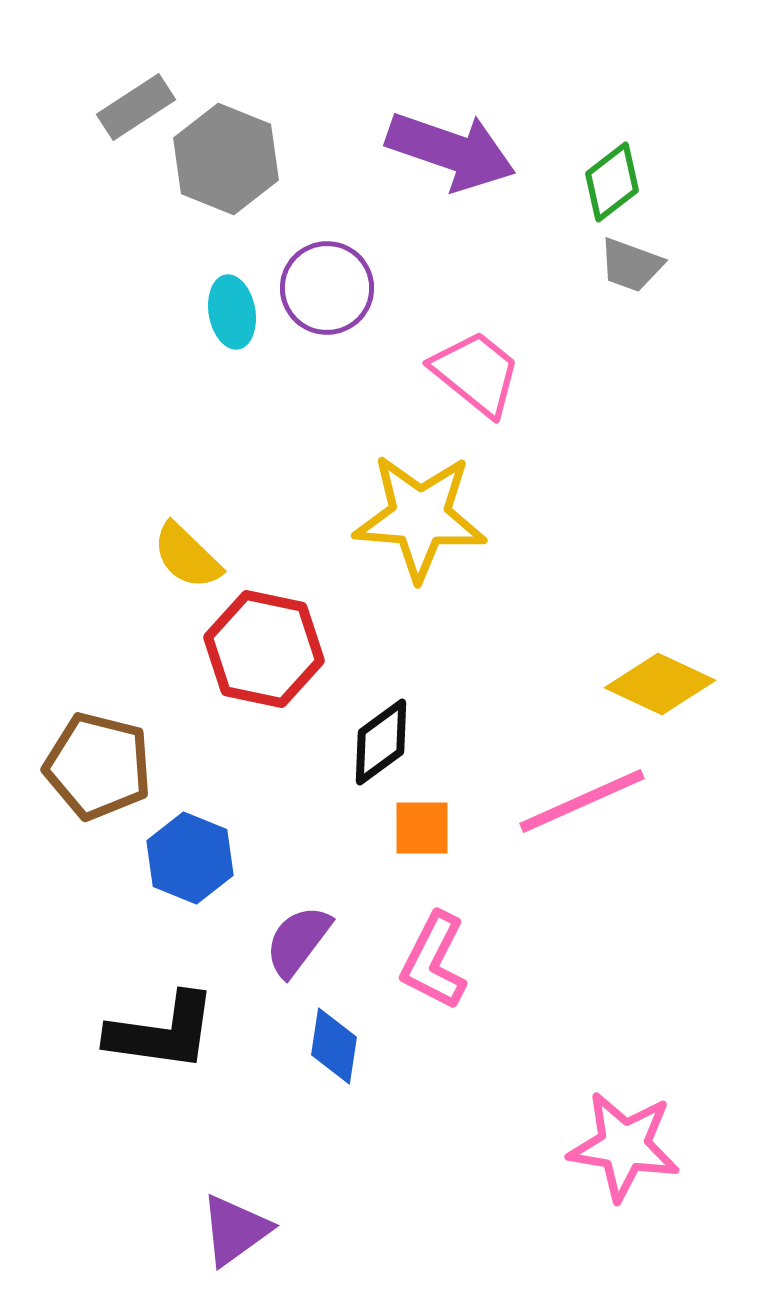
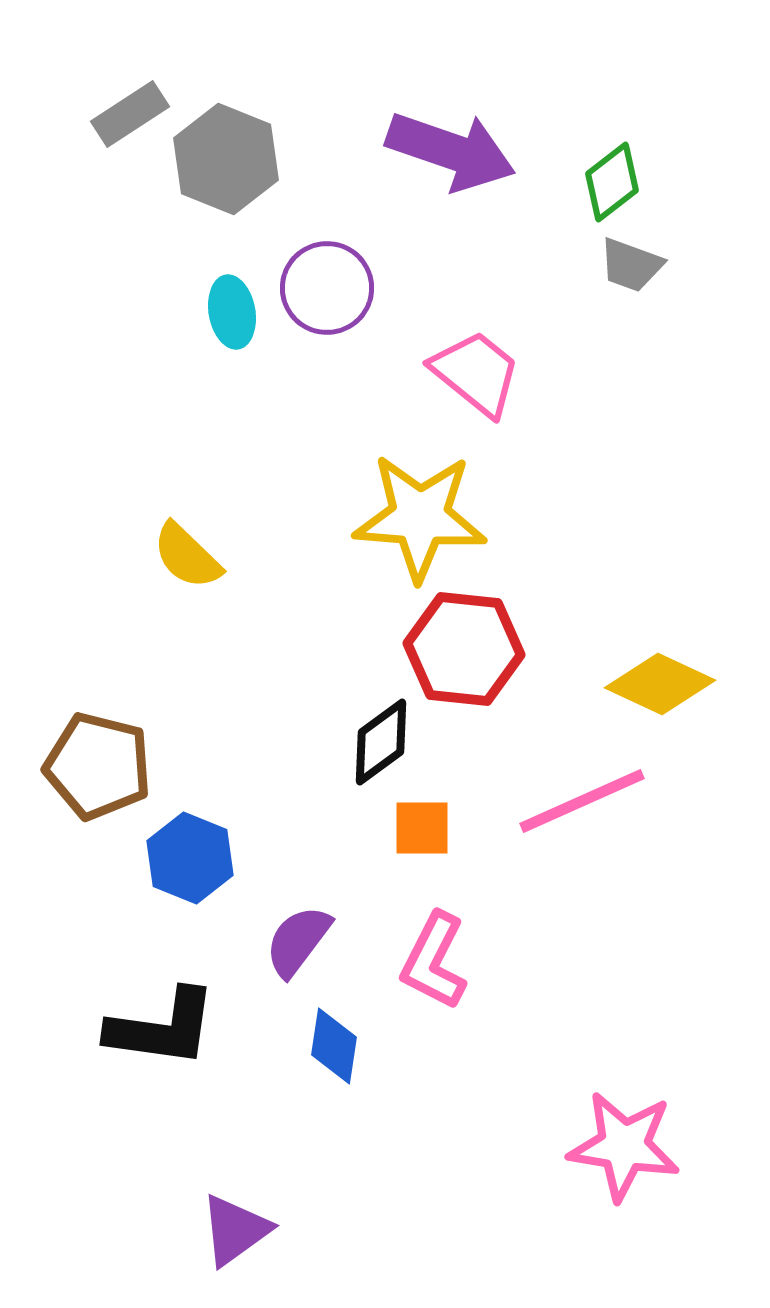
gray rectangle: moved 6 px left, 7 px down
red hexagon: moved 200 px right; rotated 6 degrees counterclockwise
black L-shape: moved 4 px up
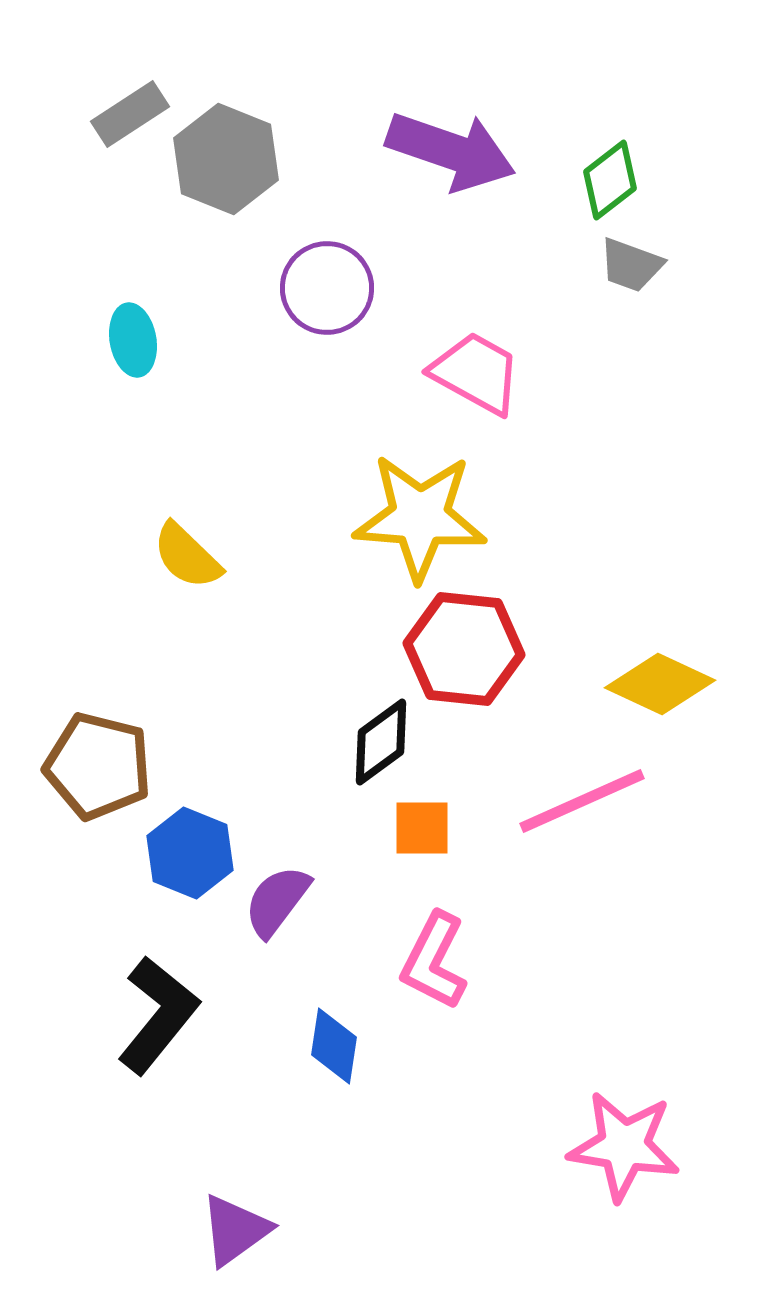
green diamond: moved 2 px left, 2 px up
cyan ellipse: moved 99 px left, 28 px down
pink trapezoid: rotated 10 degrees counterclockwise
blue hexagon: moved 5 px up
purple semicircle: moved 21 px left, 40 px up
black L-shape: moved 4 px left, 13 px up; rotated 59 degrees counterclockwise
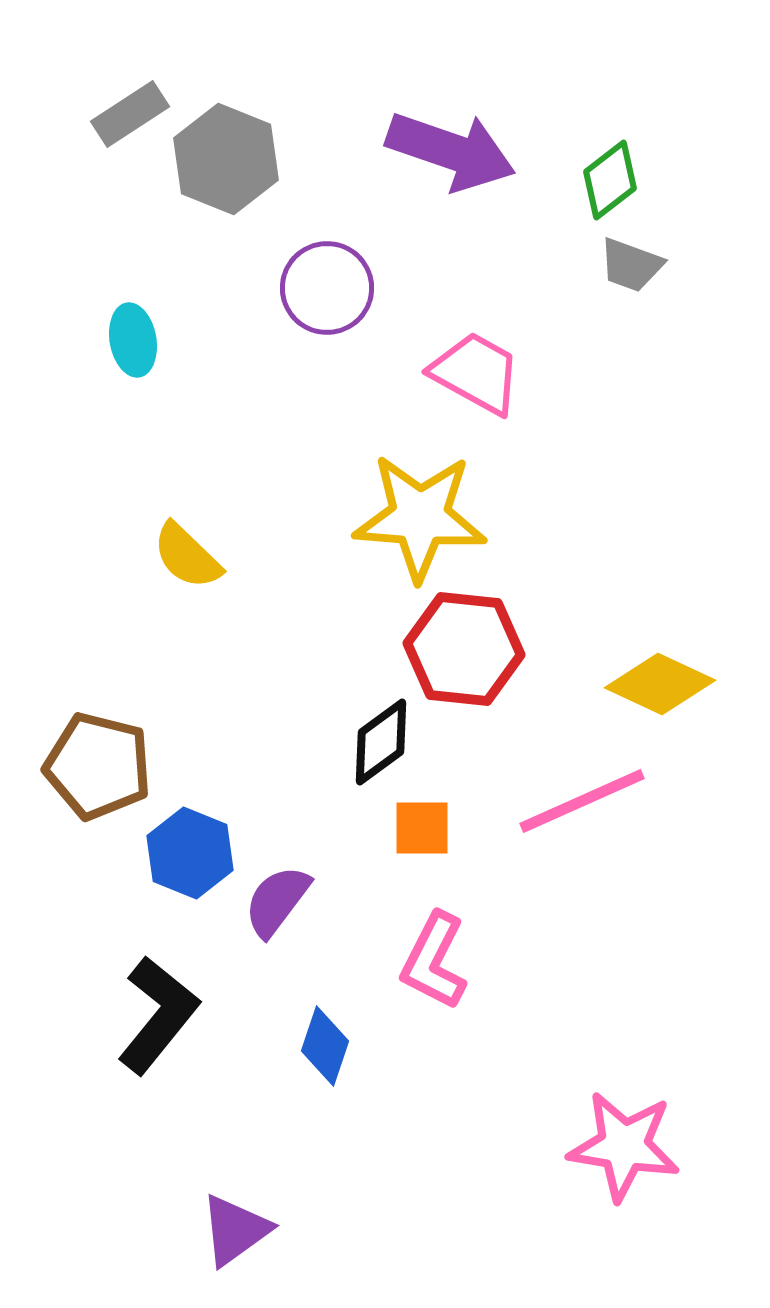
blue diamond: moved 9 px left; rotated 10 degrees clockwise
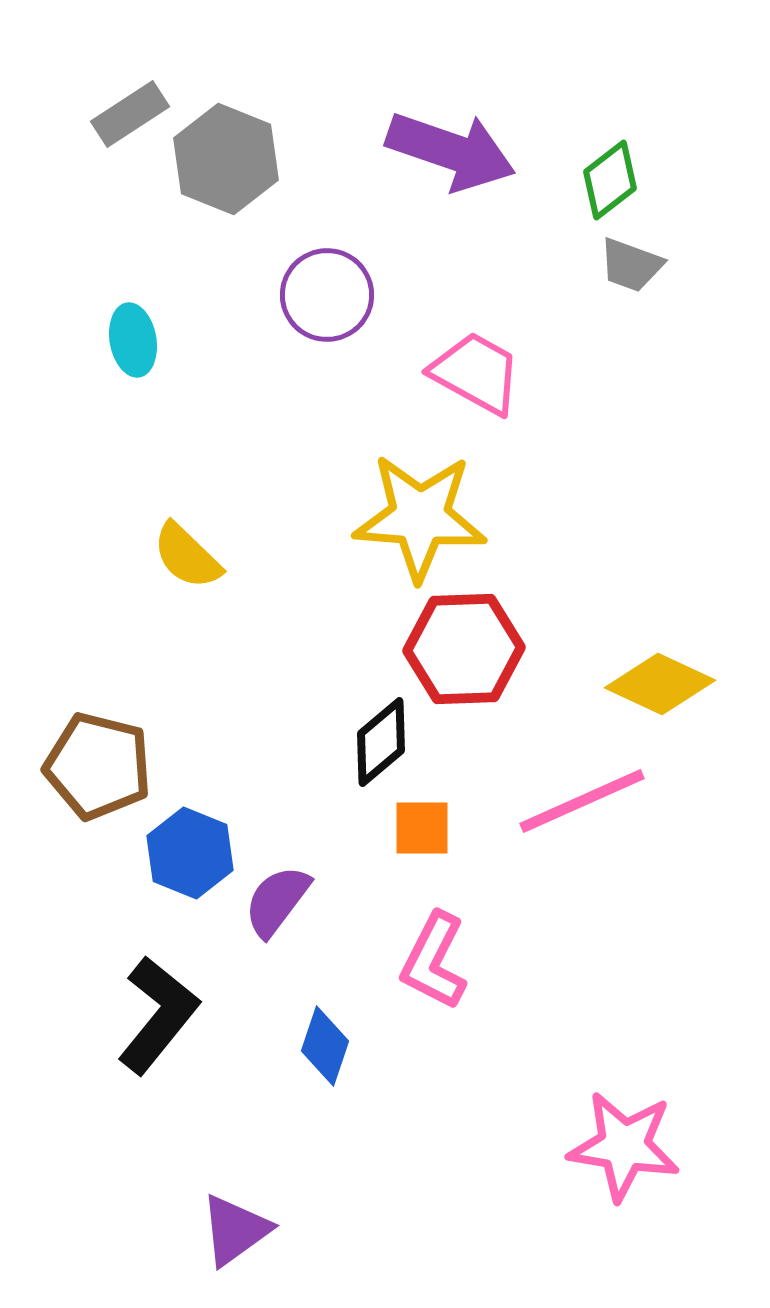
purple circle: moved 7 px down
red hexagon: rotated 8 degrees counterclockwise
black diamond: rotated 4 degrees counterclockwise
